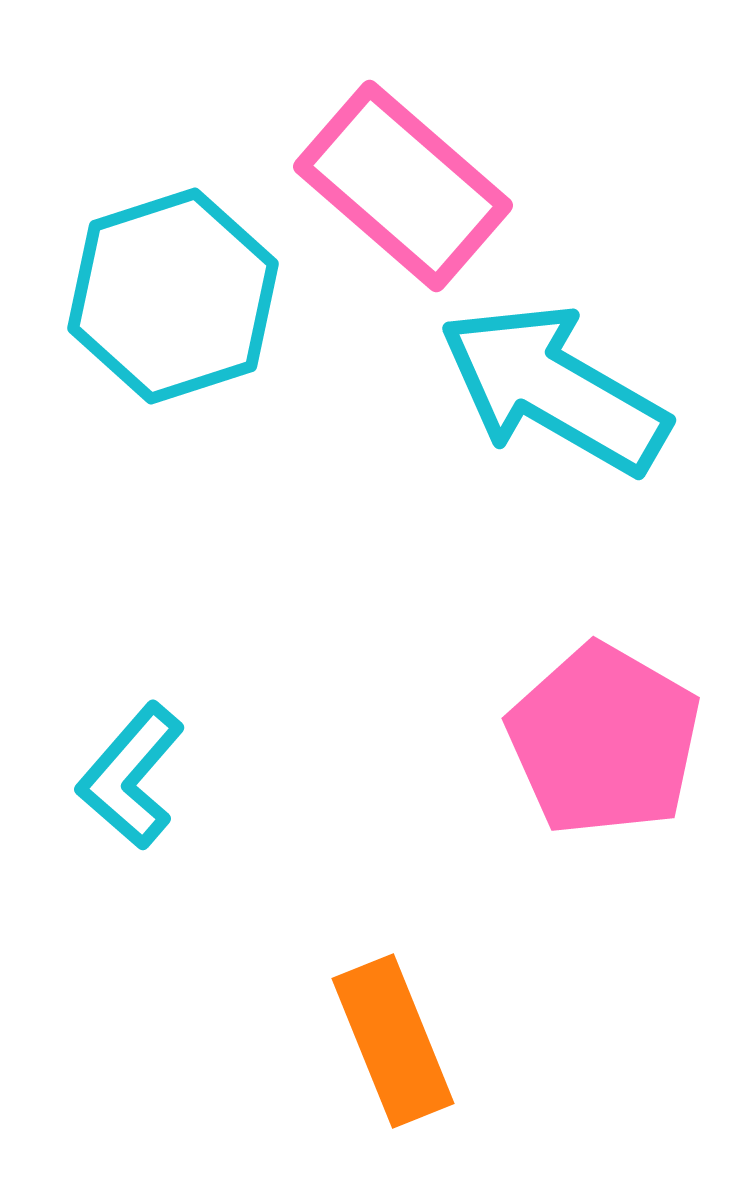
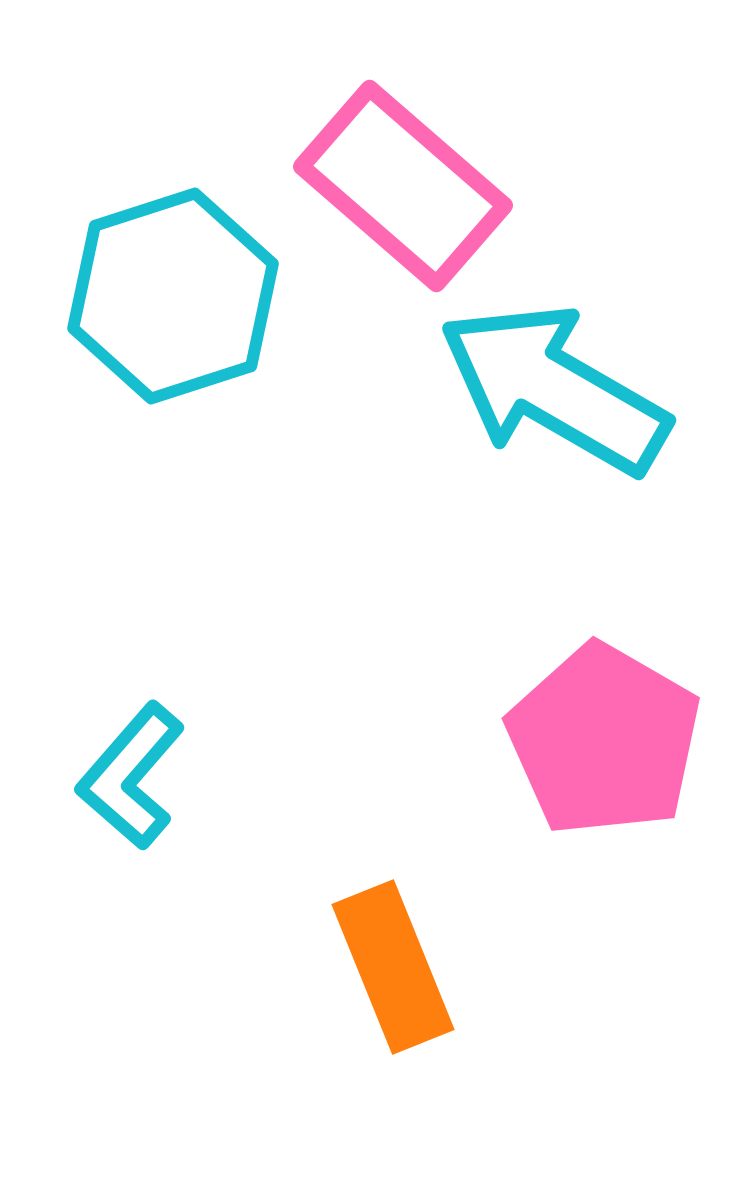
orange rectangle: moved 74 px up
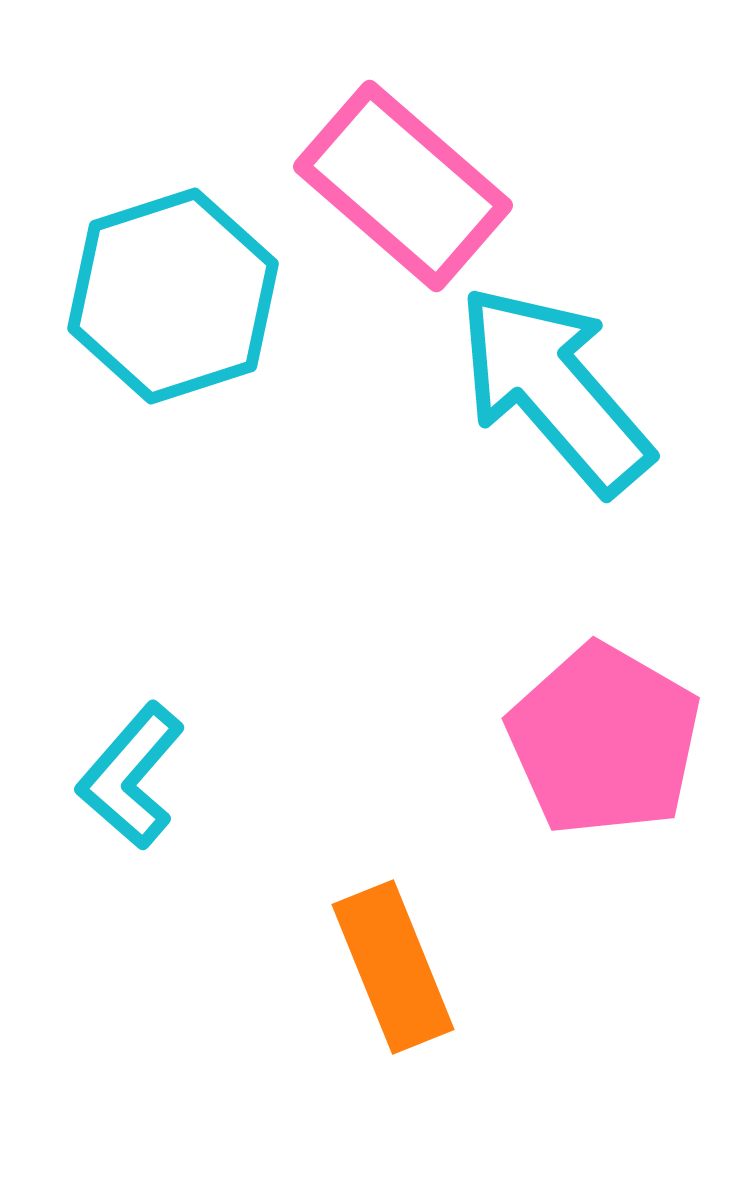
cyan arrow: rotated 19 degrees clockwise
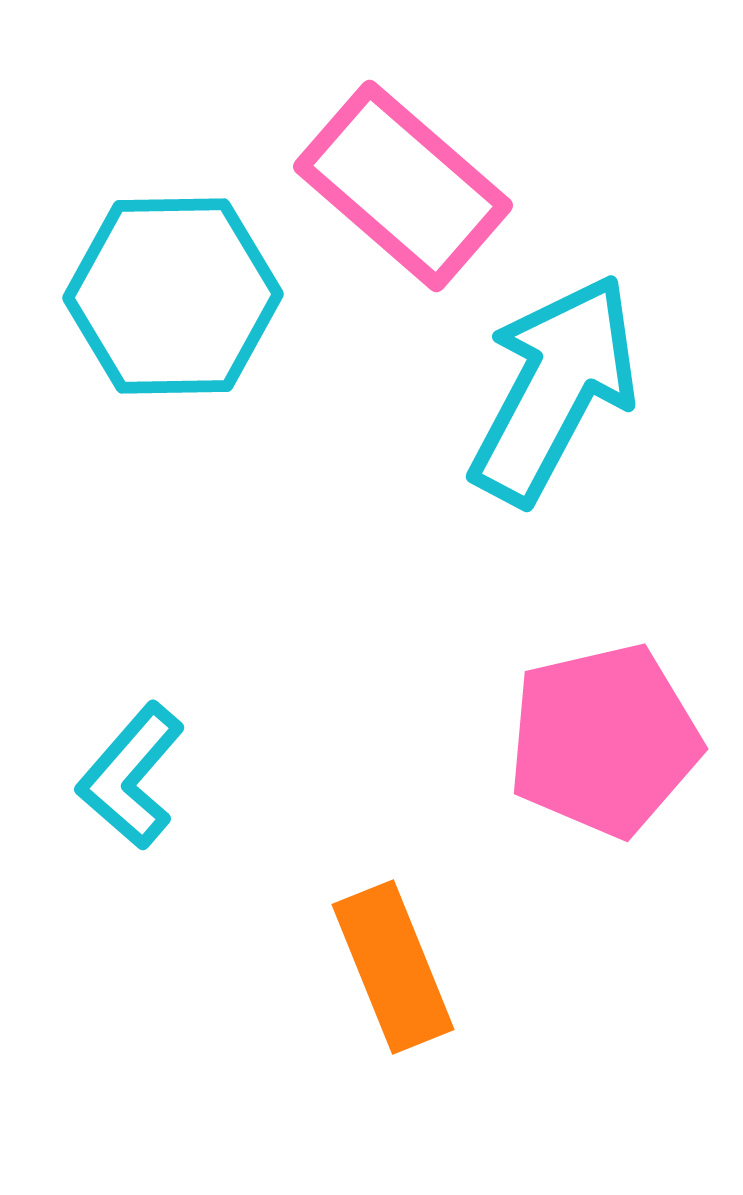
cyan hexagon: rotated 17 degrees clockwise
cyan arrow: rotated 69 degrees clockwise
pink pentagon: rotated 29 degrees clockwise
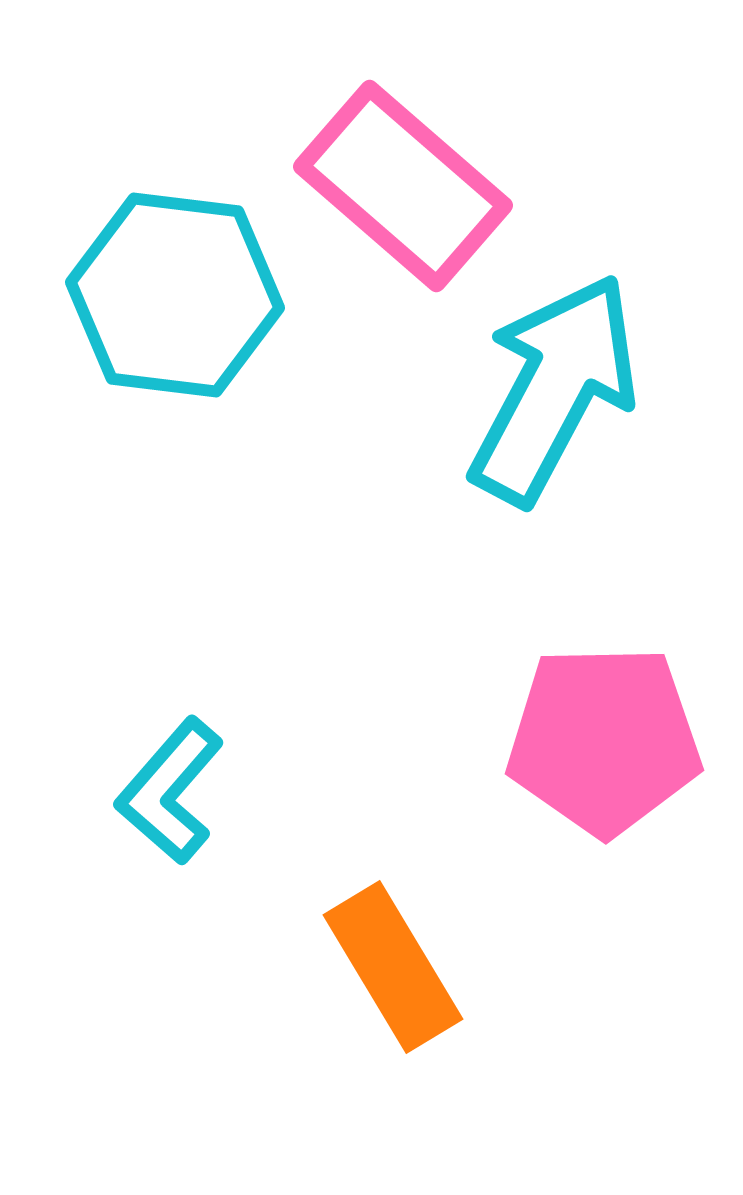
cyan hexagon: moved 2 px right, 1 px up; rotated 8 degrees clockwise
pink pentagon: rotated 12 degrees clockwise
cyan L-shape: moved 39 px right, 15 px down
orange rectangle: rotated 9 degrees counterclockwise
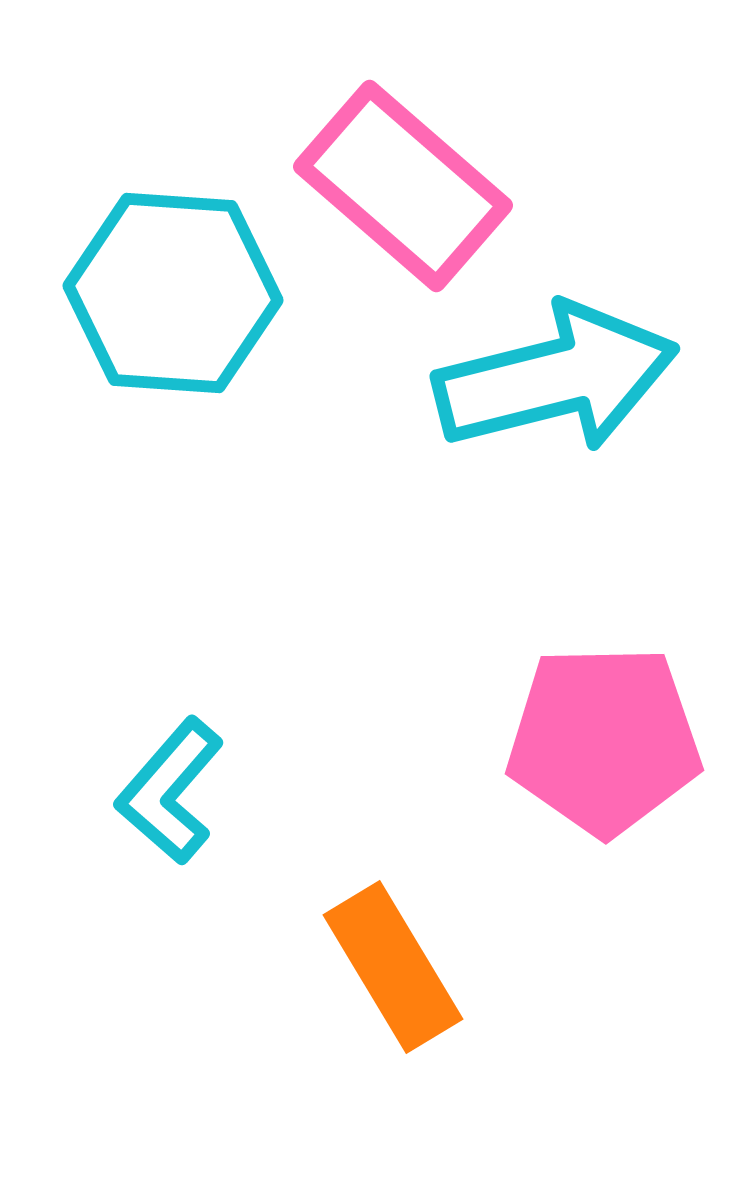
cyan hexagon: moved 2 px left, 2 px up; rotated 3 degrees counterclockwise
cyan arrow: moved 2 px right, 11 px up; rotated 48 degrees clockwise
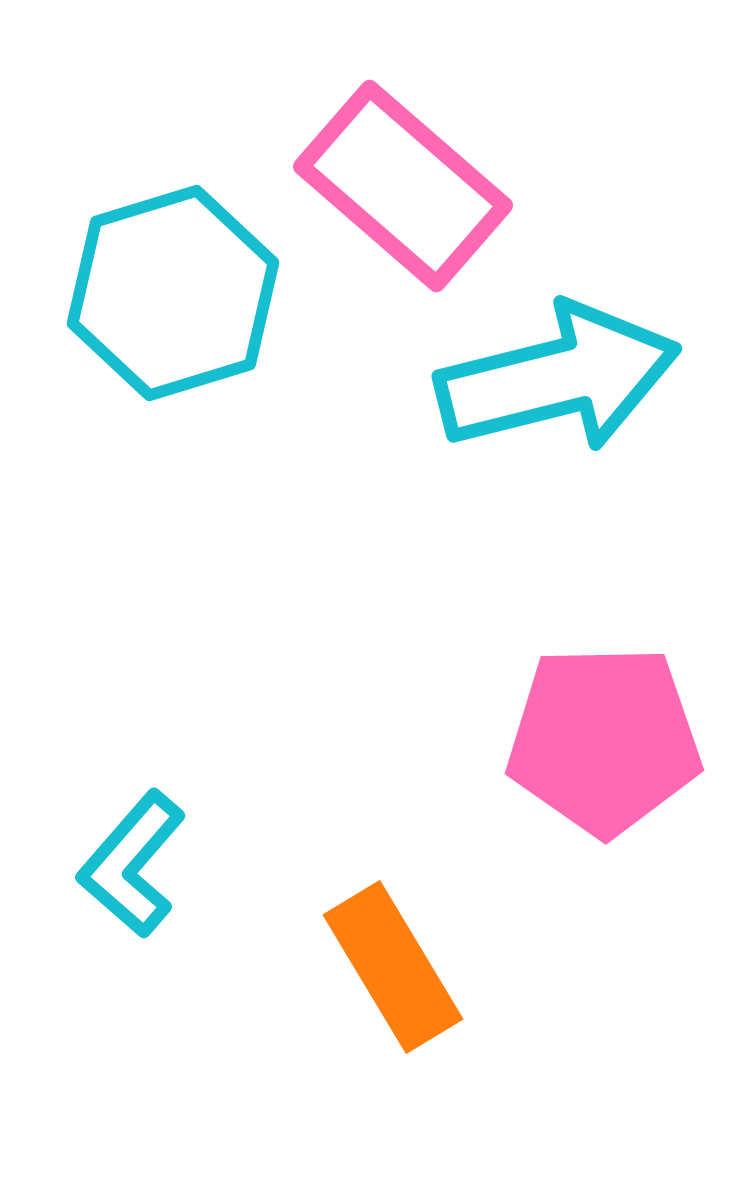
cyan hexagon: rotated 21 degrees counterclockwise
cyan arrow: moved 2 px right
cyan L-shape: moved 38 px left, 73 px down
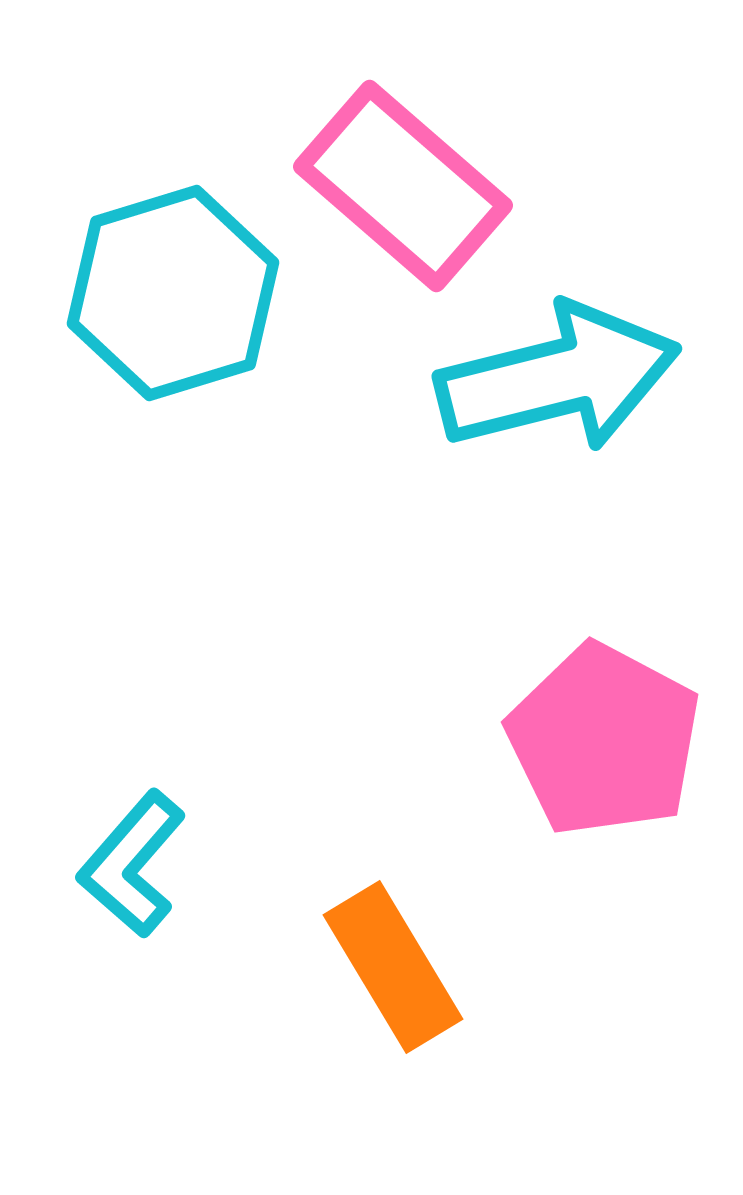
pink pentagon: rotated 29 degrees clockwise
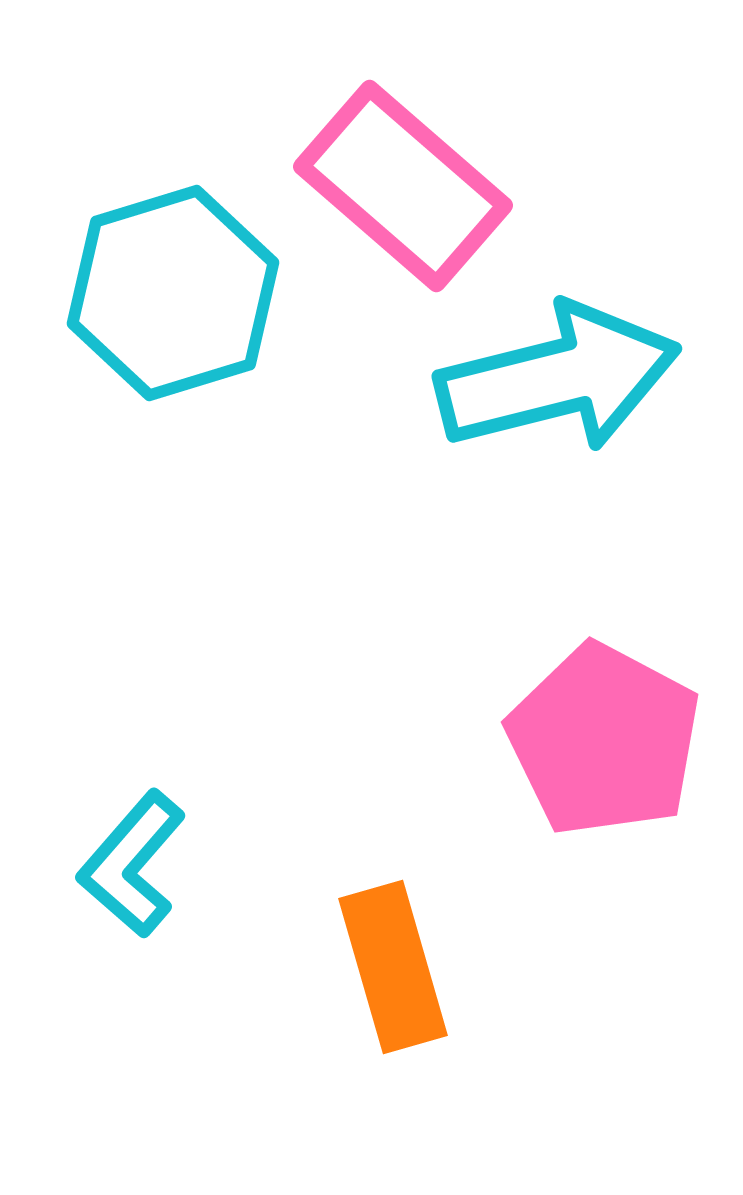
orange rectangle: rotated 15 degrees clockwise
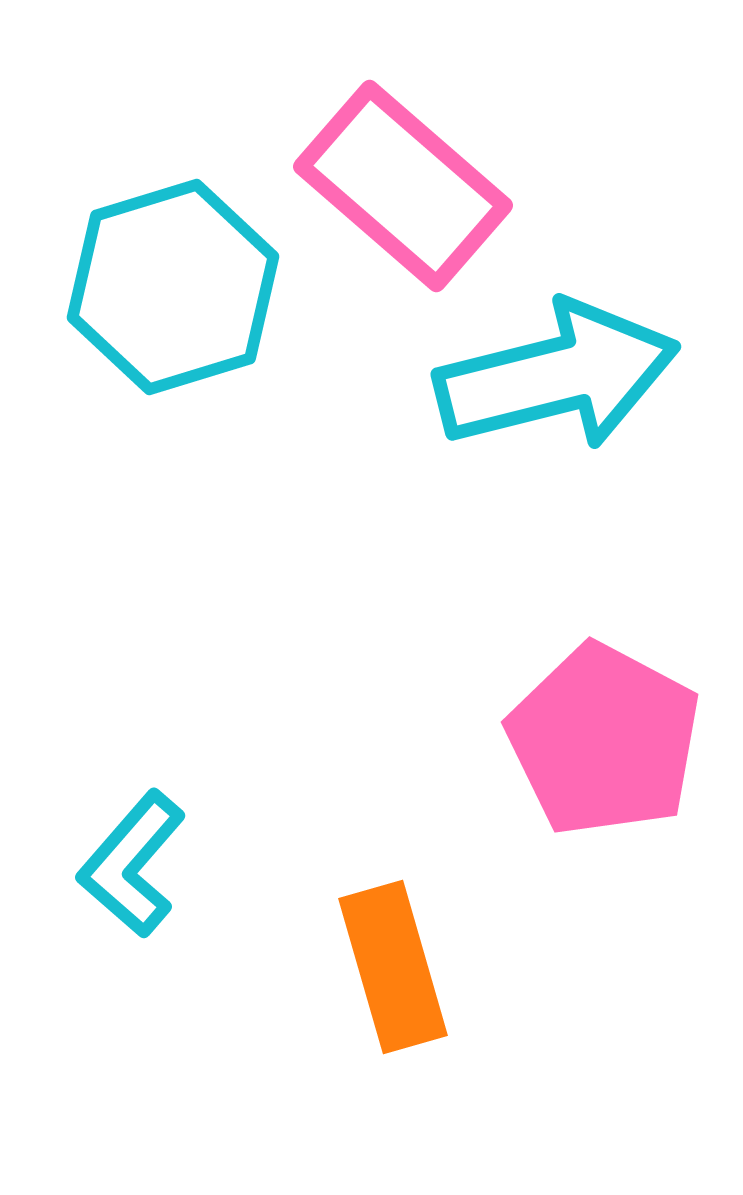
cyan hexagon: moved 6 px up
cyan arrow: moved 1 px left, 2 px up
